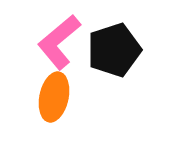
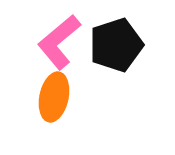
black pentagon: moved 2 px right, 5 px up
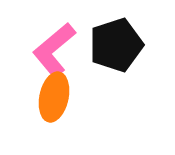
pink L-shape: moved 5 px left, 8 px down
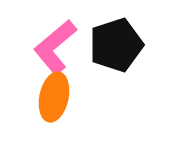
pink L-shape: moved 1 px right, 3 px up
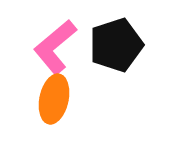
orange ellipse: moved 2 px down
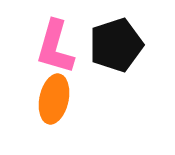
pink L-shape: rotated 34 degrees counterclockwise
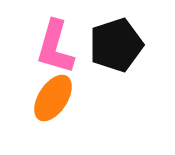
orange ellipse: moved 1 px left, 1 px up; rotated 21 degrees clockwise
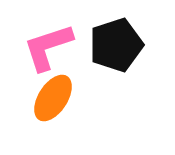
pink L-shape: moved 7 px left; rotated 56 degrees clockwise
